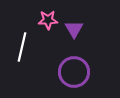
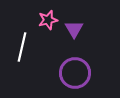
pink star: rotated 12 degrees counterclockwise
purple circle: moved 1 px right, 1 px down
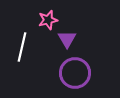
purple triangle: moved 7 px left, 10 px down
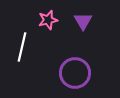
purple triangle: moved 16 px right, 18 px up
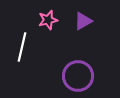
purple triangle: rotated 30 degrees clockwise
purple circle: moved 3 px right, 3 px down
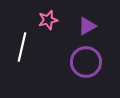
purple triangle: moved 4 px right, 5 px down
purple circle: moved 8 px right, 14 px up
